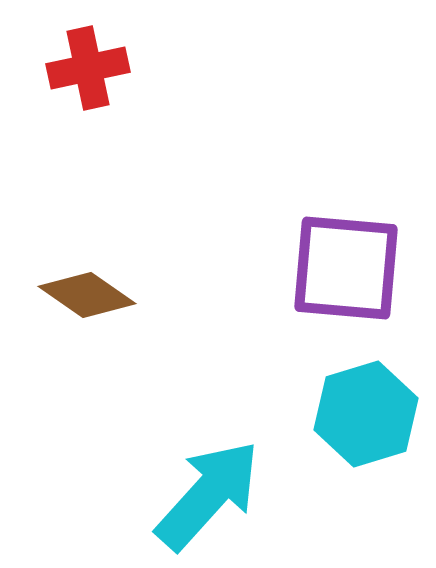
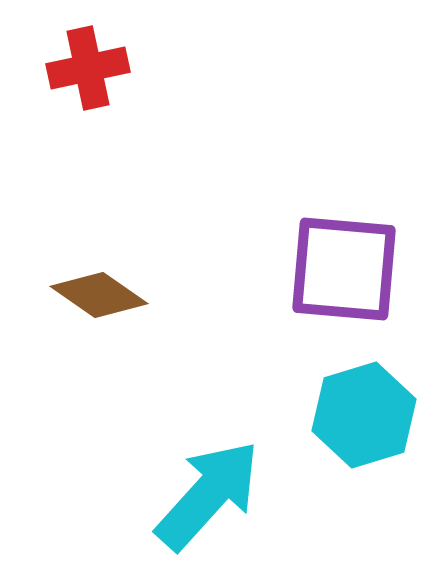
purple square: moved 2 px left, 1 px down
brown diamond: moved 12 px right
cyan hexagon: moved 2 px left, 1 px down
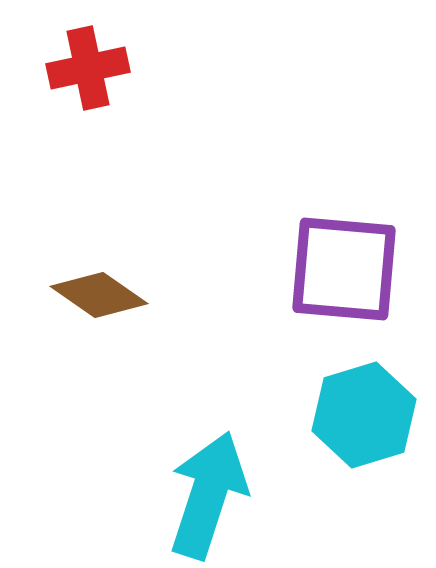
cyan arrow: rotated 24 degrees counterclockwise
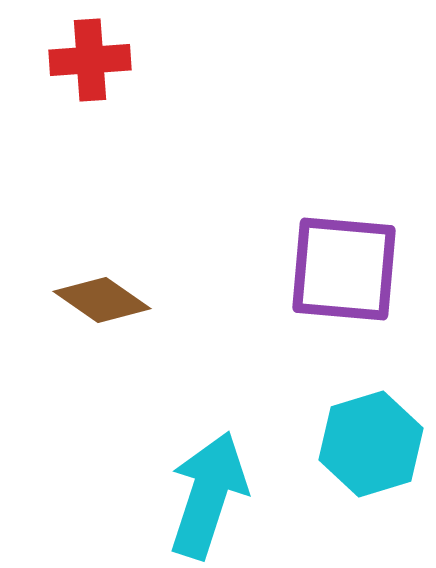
red cross: moved 2 px right, 8 px up; rotated 8 degrees clockwise
brown diamond: moved 3 px right, 5 px down
cyan hexagon: moved 7 px right, 29 px down
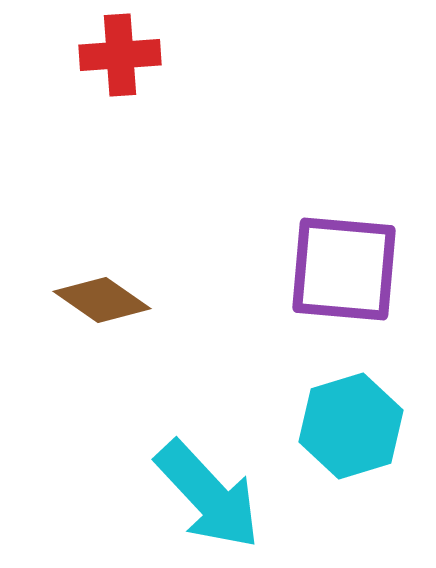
red cross: moved 30 px right, 5 px up
cyan hexagon: moved 20 px left, 18 px up
cyan arrow: rotated 119 degrees clockwise
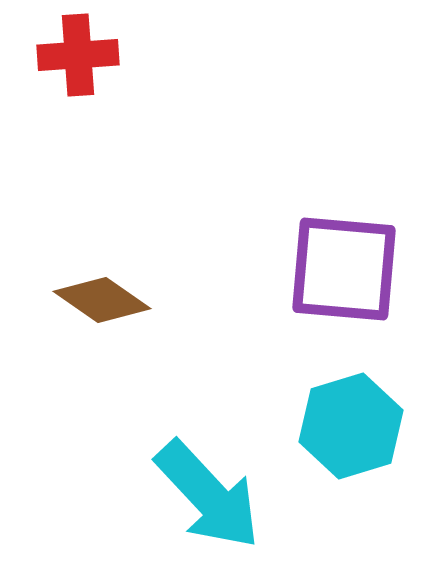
red cross: moved 42 px left
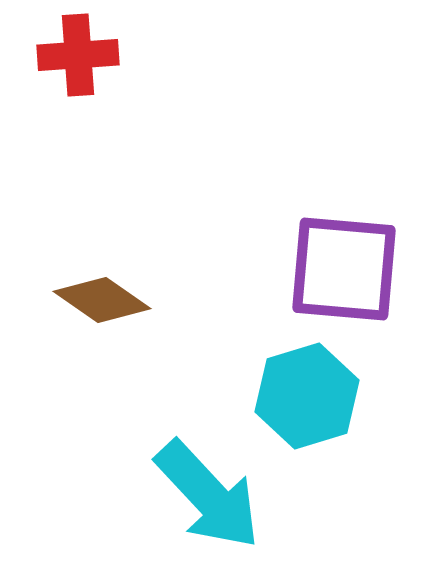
cyan hexagon: moved 44 px left, 30 px up
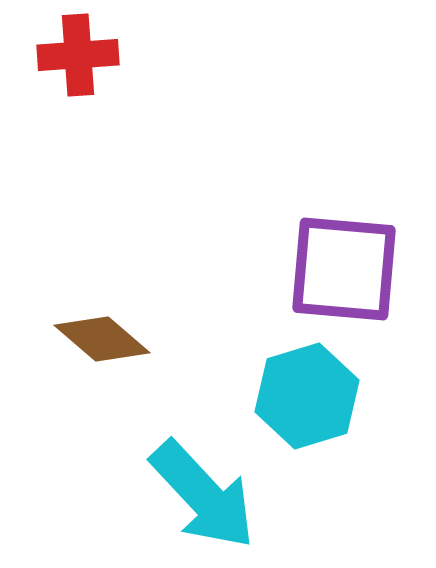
brown diamond: moved 39 px down; rotated 6 degrees clockwise
cyan arrow: moved 5 px left
